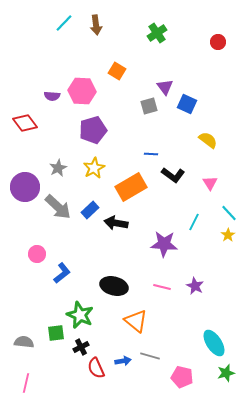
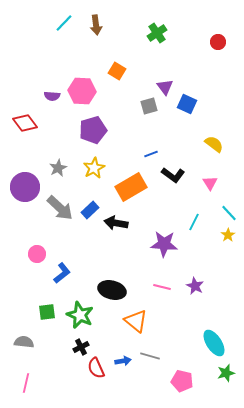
yellow semicircle at (208, 140): moved 6 px right, 4 px down
blue line at (151, 154): rotated 24 degrees counterclockwise
gray arrow at (58, 207): moved 2 px right, 1 px down
black ellipse at (114, 286): moved 2 px left, 4 px down
green square at (56, 333): moved 9 px left, 21 px up
pink pentagon at (182, 377): moved 4 px down
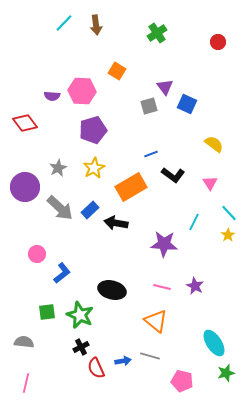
orange triangle at (136, 321): moved 20 px right
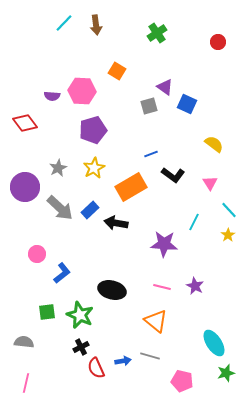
purple triangle at (165, 87): rotated 18 degrees counterclockwise
cyan line at (229, 213): moved 3 px up
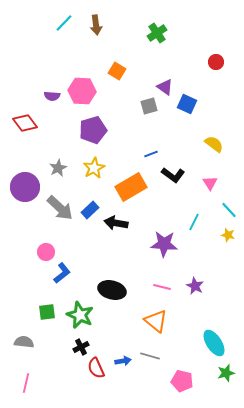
red circle at (218, 42): moved 2 px left, 20 px down
yellow star at (228, 235): rotated 24 degrees counterclockwise
pink circle at (37, 254): moved 9 px right, 2 px up
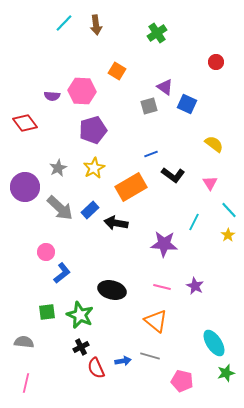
yellow star at (228, 235): rotated 24 degrees clockwise
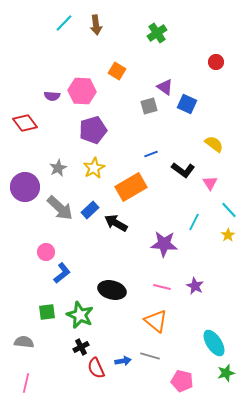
black L-shape at (173, 175): moved 10 px right, 5 px up
black arrow at (116, 223): rotated 20 degrees clockwise
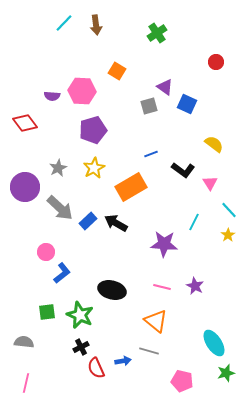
blue rectangle at (90, 210): moved 2 px left, 11 px down
gray line at (150, 356): moved 1 px left, 5 px up
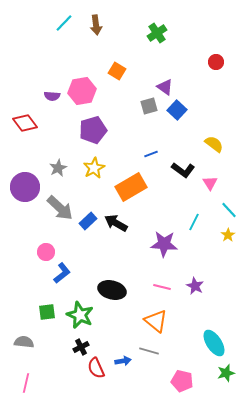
pink hexagon at (82, 91): rotated 12 degrees counterclockwise
blue square at (187, 104): moved 10 px left, 6 px down; rotated 18 degrees clockwise
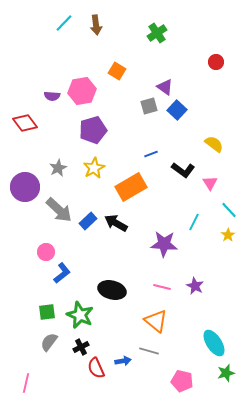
gray arrow at (60, 208): moved 1 px left, 2 px down
gray semicircle at (24, 342): moved 25 px right; rotated 60 degrees counterclockwise
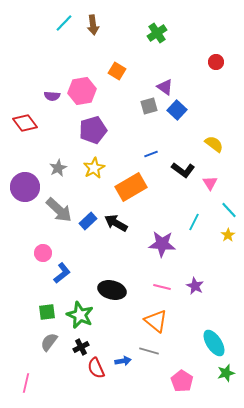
brown arrow at (96, 25): moved 3 px left
purple star at (164, 244): moved 2 px left
pink circle at (46, 252): moved 3 px left, 1 px down
pink pentagon at (182, 381): rotated 20 degrees clockwise
